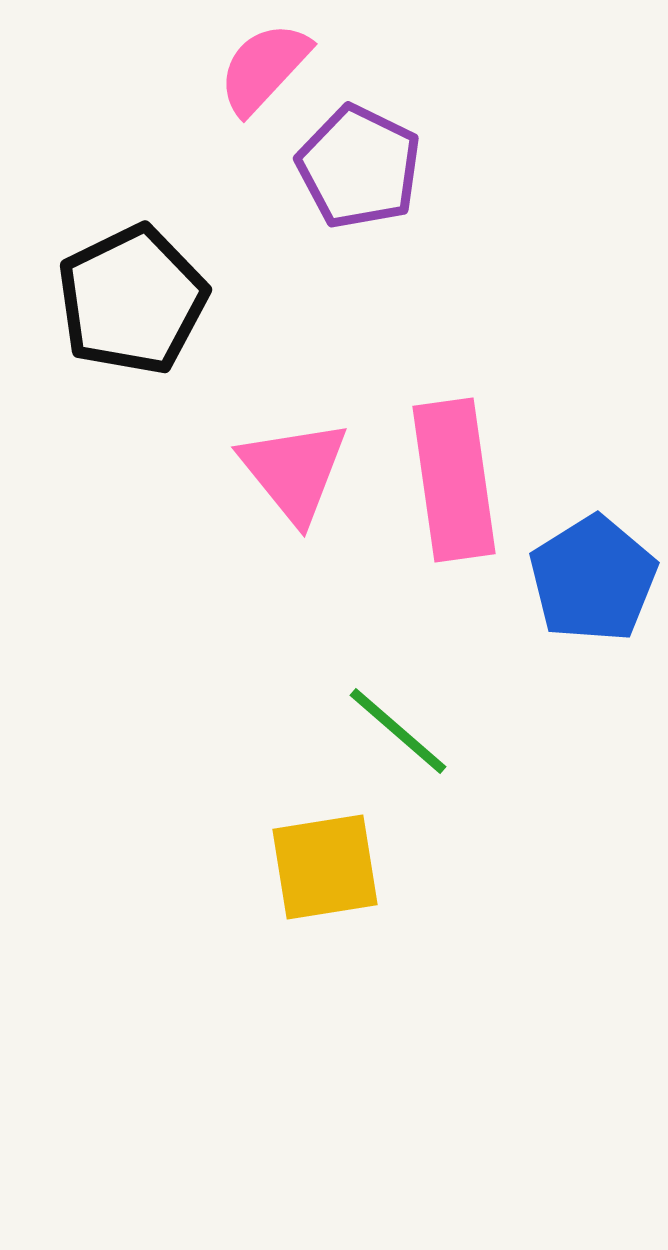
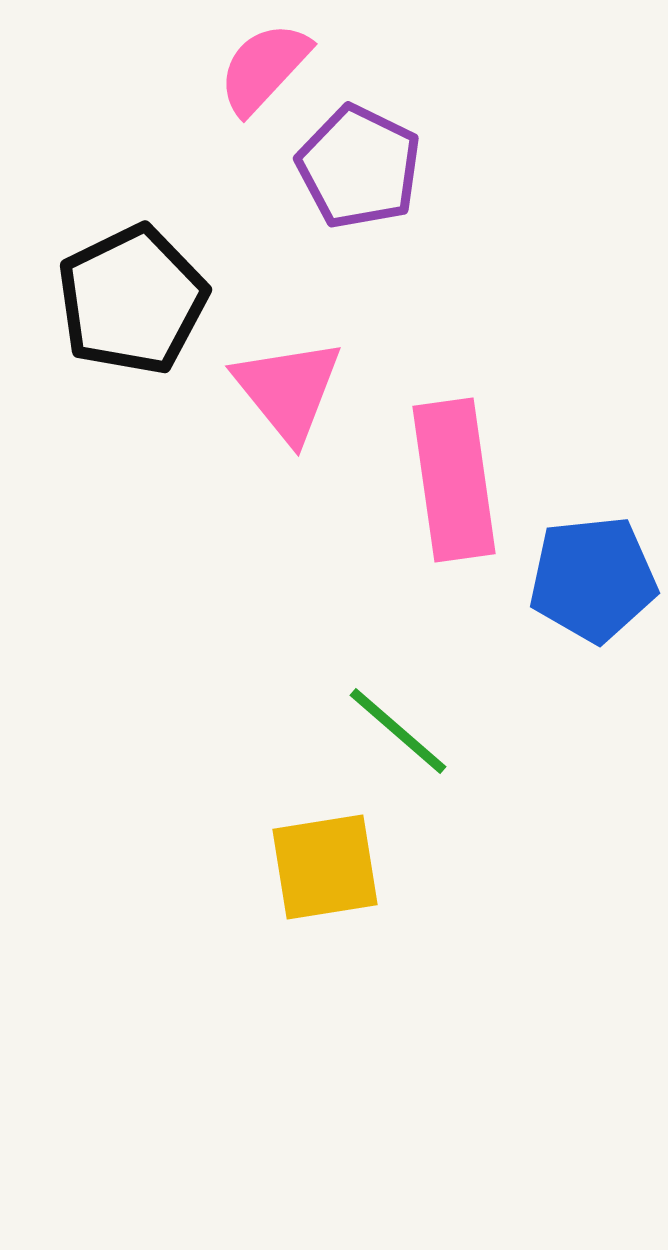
pink triangle: moved 6 px left, 81 px up
blue pentagon: rotated 26 degrees clockwise
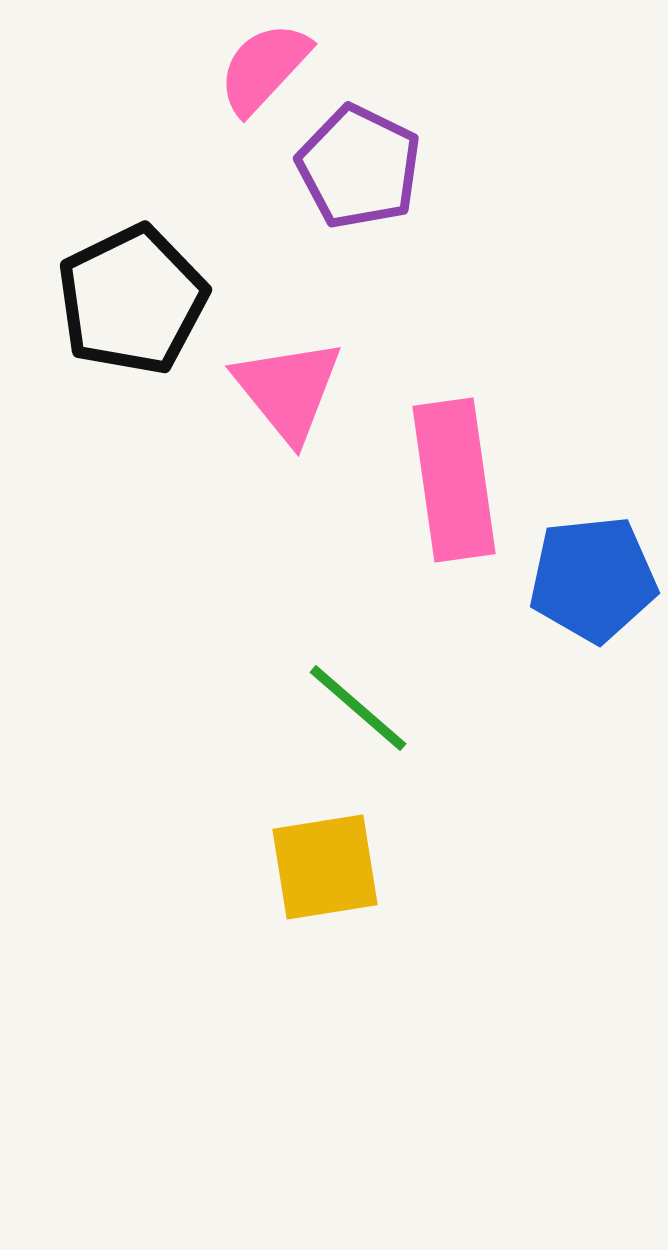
green line: moved 40 px left, 23 px up
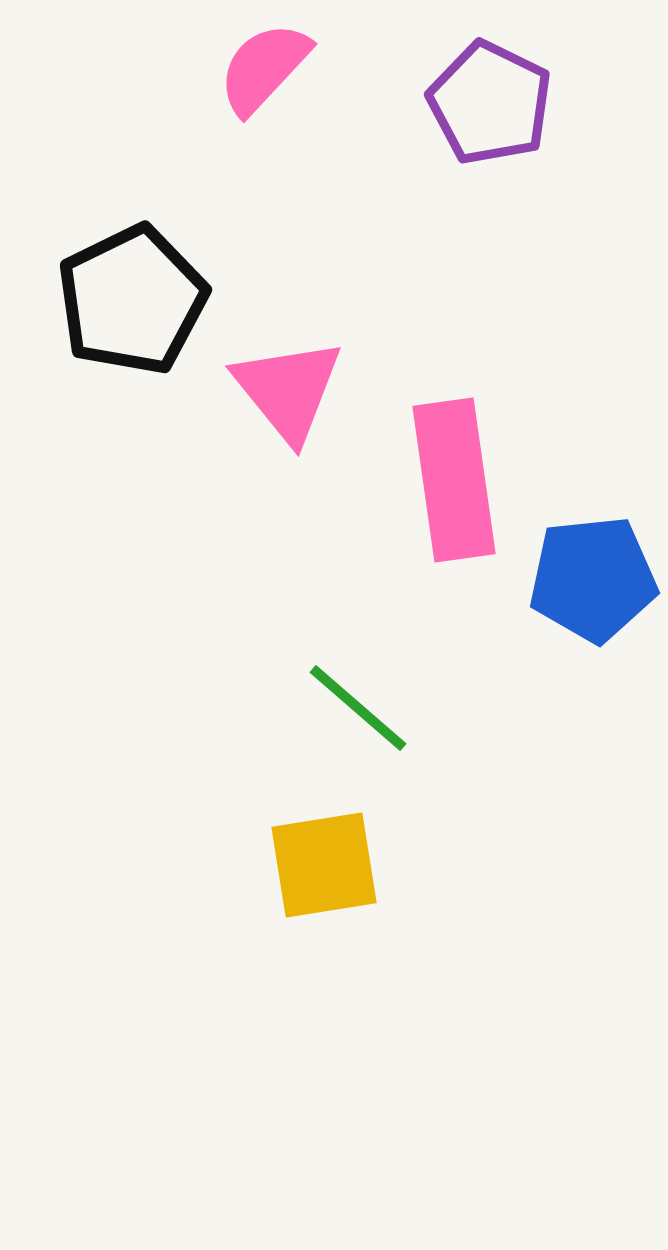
purple pentagon: moved 131 px right, 64 px up
yellow square: moved 1 px left, 2 px up
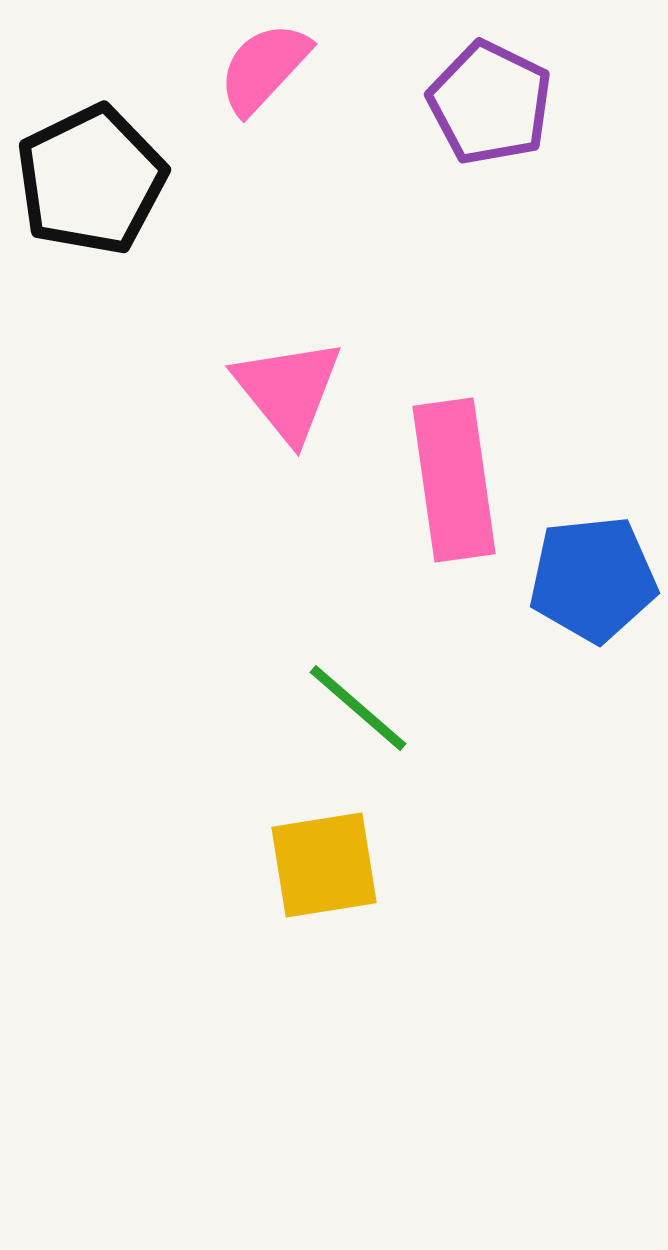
black pentagon: moved 41 px left, 120 px up
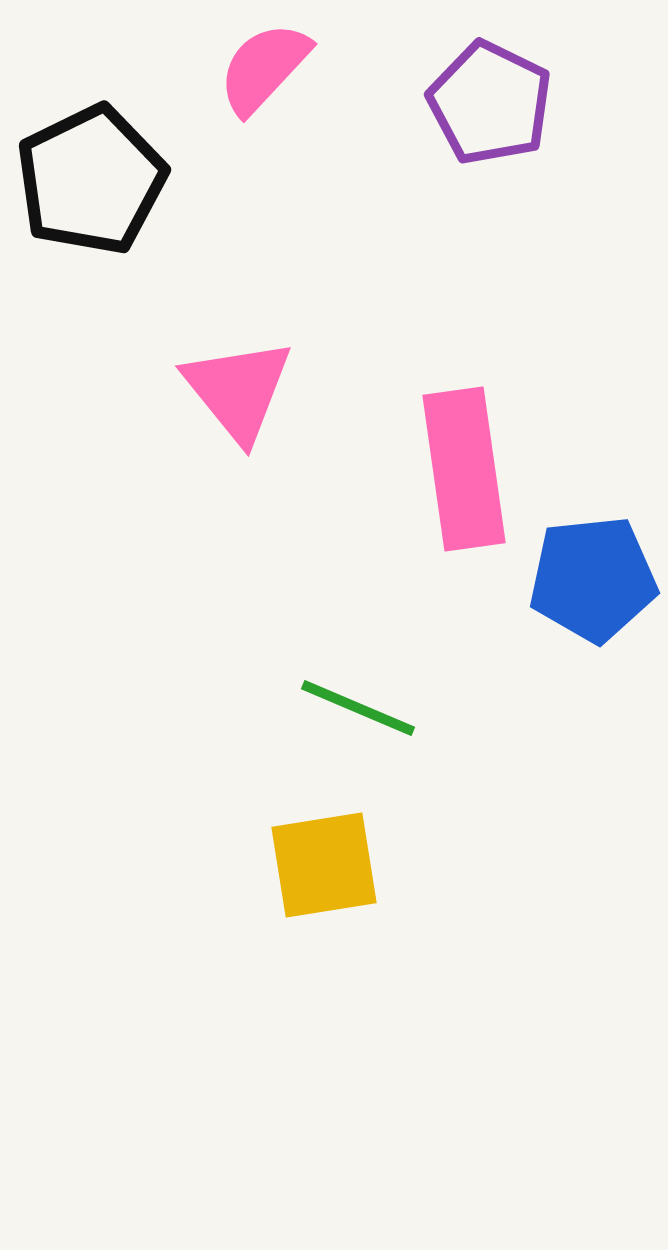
pink triangle: moved 50 px left
pink rectangle: moved 10 px right, 11 px up
green line: rotated 18 degrees counterclockwise
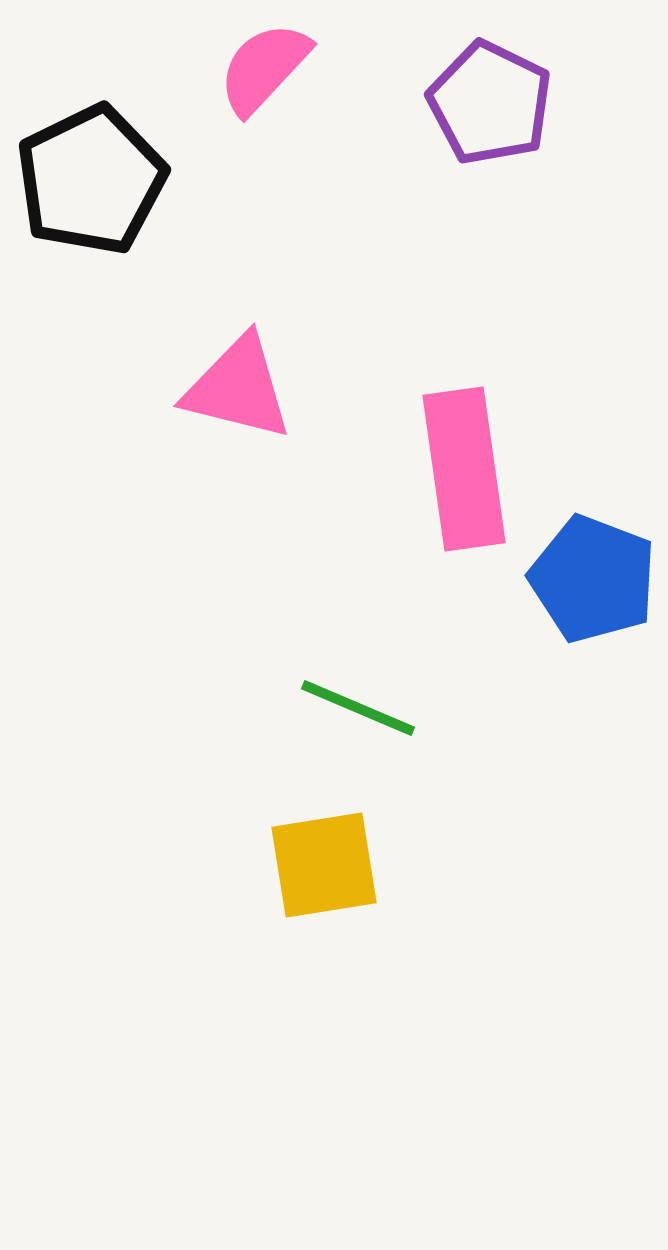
pink triangle: moved 2 px up; rotated 37 degrees counterclockwise
blue pentagon: rotated 27 degrees clockwise
